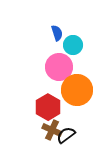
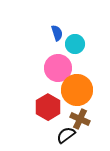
cyan circle: moved 2 px right, 1 px up
pink circle: moved 1 px left, 1 px down
brown cross: moved 28 px right, 11 px up
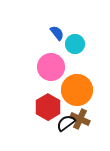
blue semicircle: rotated 21 degrees counterclockwise
pink circle: moved 7 px left, 1 px up
black semicircle: moved 12 px up
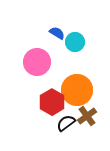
blue semicircle: rotated 21 degrees counterclockwise
cyan circle: moved 2 px up
pink circle: moved 14 px left, 5 px up
red hexagon: moved 4 px right, 5 px up
brown cross: moved 7 px right, 3 px up; rotated 30 degrees clockwise
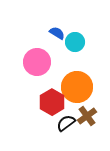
orange circle: moved 3 px up
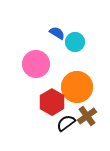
pink circle: moved 1 px left, 2 px down
